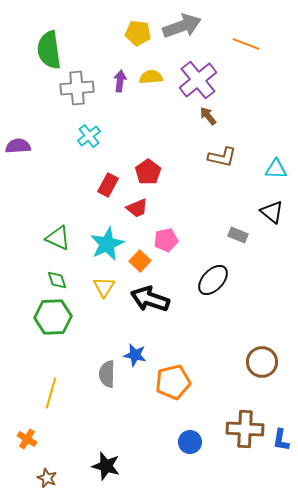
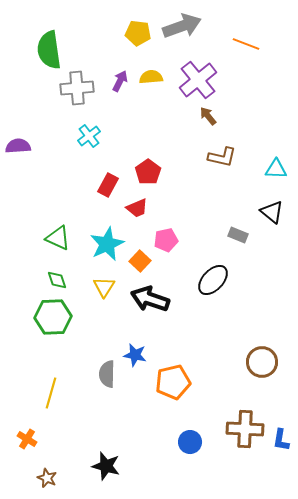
purple arrow: rotated 20 degrees clockwise
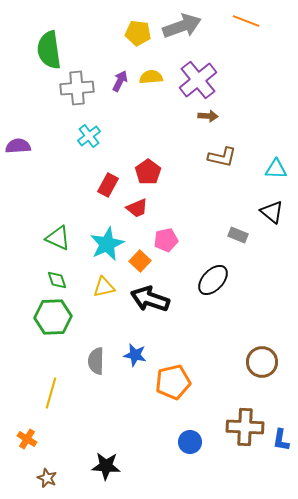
orange line: moved 23 px up
brown arrow: rotated 132 degrees clockwise
yellow triangle: rotated 45 degrees clockwise
gray semicircle: moved 11 px left, 13 px up
brown cross: moved 2 px up
black star: rotated 12 degrees counterclockwise
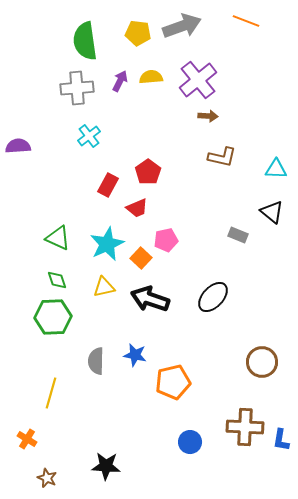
green semicircle: moved 36 px right, 9 px up
orange square: moved 1 px right, 3 px up
black ellipse: moved 17 px down
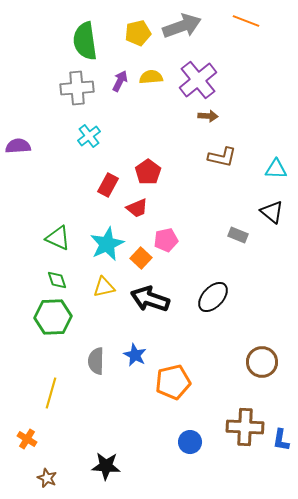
yellow pentagon: rotated 20 degrees counterclockwise
blue star: rotated 15 degrees clockwise
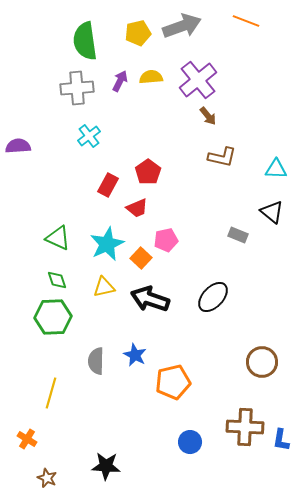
brown arrow: rotated 48 degrees clockwise
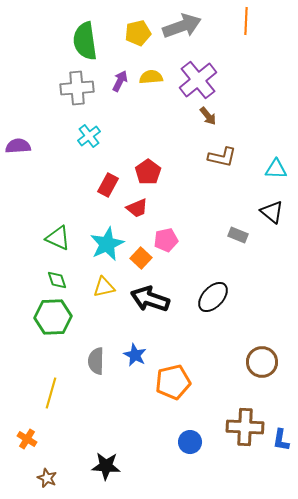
orange line: rotated 72 degrees clockwise
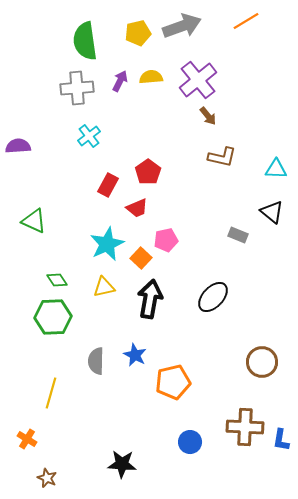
orange line: rotated 56 degrees clockwise
green triangle: moved 24 px left, 17 px up
green diamond: rotated 15 degrees counterclockwise
black arrow: rotated 81 degrees clockwise
black star: moved 16 px right, 2 px up
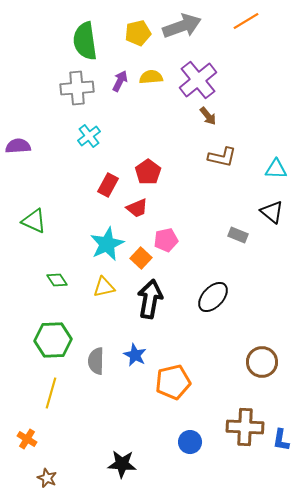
green hexagon: moved 23 px down
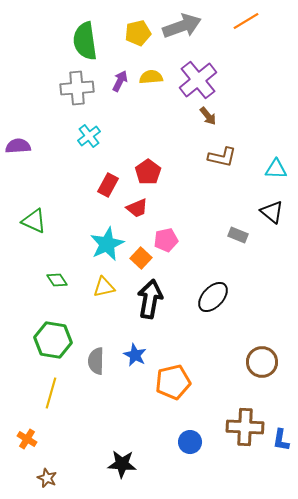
green hexagon: rotated 12 degrees clockwise
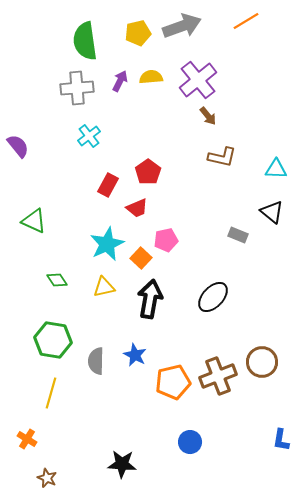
purple semicircle: rotated 55 degrees clockwise
brown cross: moved 27 px left, 51 px up; rotated 24 degrees counterclockwise
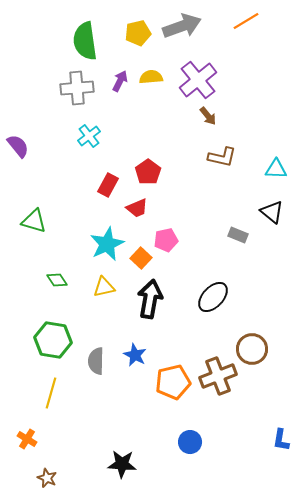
green triangle: rotated 8 degrees counterclockwise
brown circle: moved 10 px left, 13 px up
